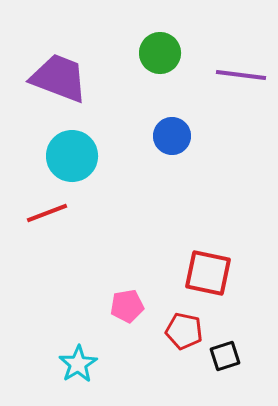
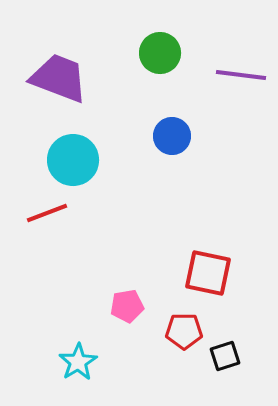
cyan circle: moved 1 px right, 4 px down
red pentagon: rotated 12 degrees counterclockwise
cyan star: moved 2 px up
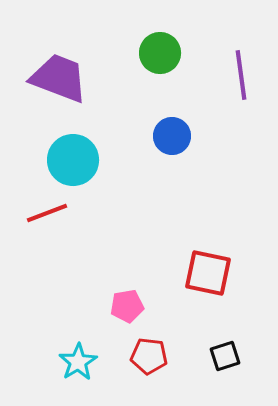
purple line: rotated 75 degrees clockwise
red pentagon: moved 35 px left, 25 px down; rotated 6 degrees clockwise
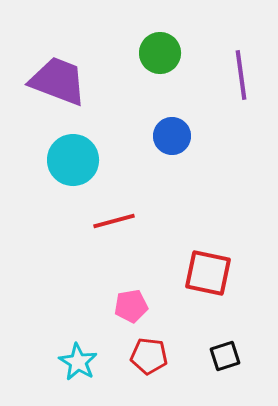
purple trapezoid: moved 1 px left, 3 px down
red line: moved 67 px right, 8 px down; rotated 6 degrees clockwise
pink pentagon: moved 4 px right
cyan star: rotated 9 degrees counterclockwise
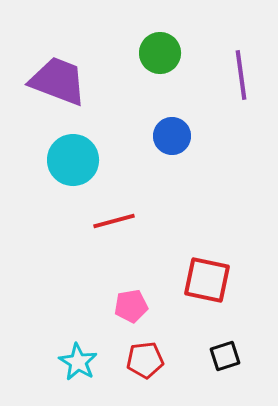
red square: moved 1 px left, 7 px down
red pentagon: moved 4 px left, 4 px down; rotated 12 degrees counterclockwise
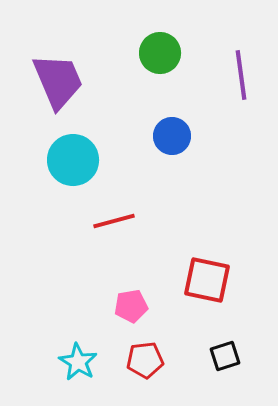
purple trapezoid: rotated 46 degrees clockwise
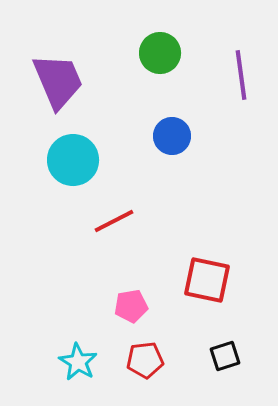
red line: rotated 12 degrees counterclockwise
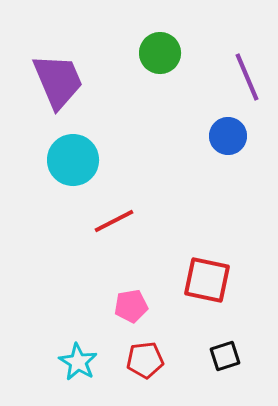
purple line: moved 6 px right, 2 px down; rotated 15 degrees counterclockwise
blue circle: moved 56 px right
